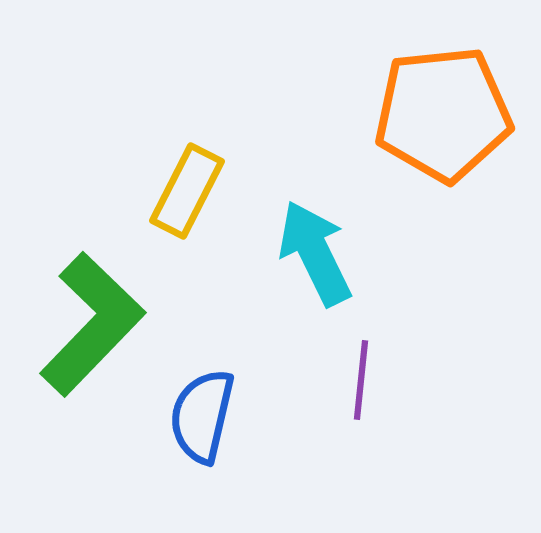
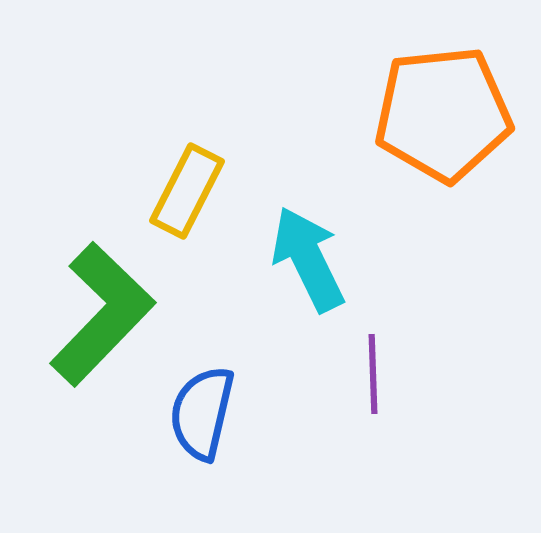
cyan arrow: moved 7 px left, 6 px down
green L-shape: moved 10 px right, 10 px up
purple line: moved 12 px right, 6 px up; rotated 8 degrees counterclockwise
blue semicircle: moved 3 px up
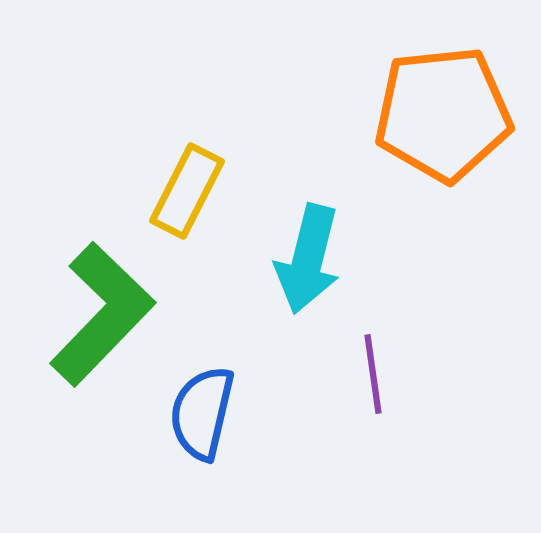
cyan arrow: rotated 140 degrees counterclockwise
purple line: rotated 6 degrees counterclockwise
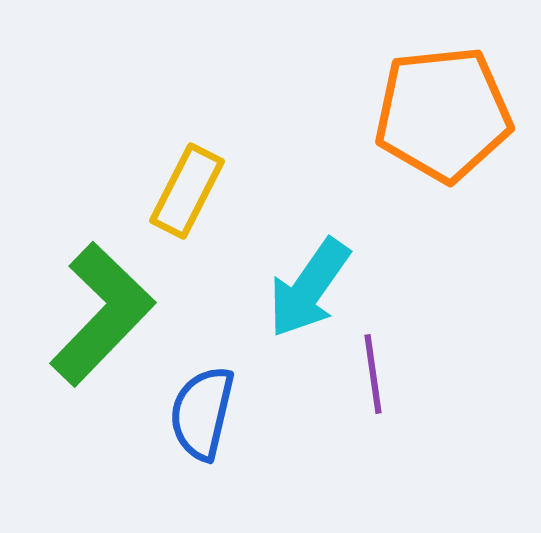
cyan arrow: moved 1 px right, 29 px down; rotated 21 degrees clockwise
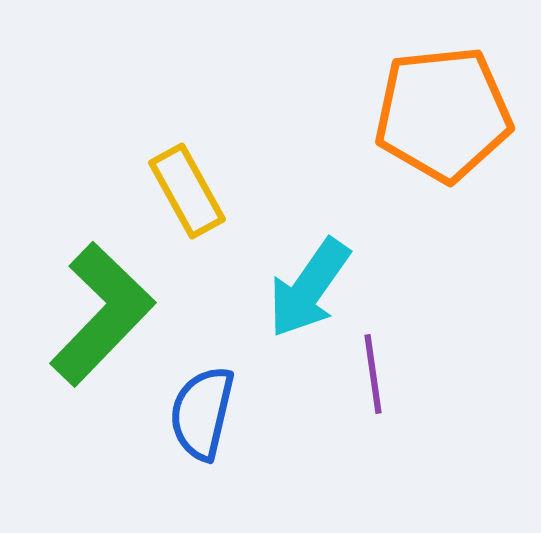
yellow rectangle: rotated 56 degrees counterclockwise
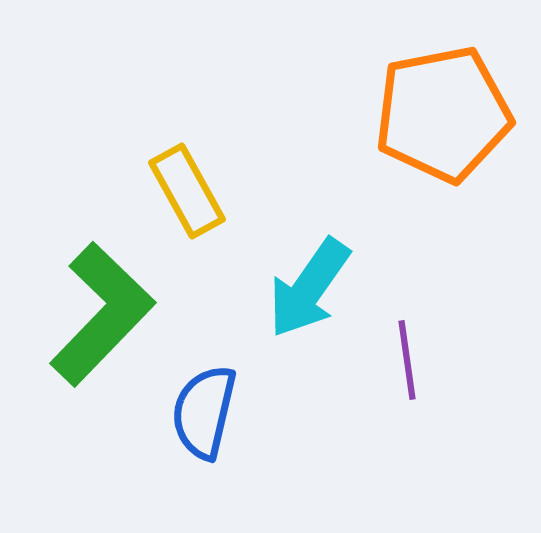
orange pentagon: rotated 5 degrees counterclockwise
purple line: moved 34 px right, 14 px up
blue semicircle: moved 2 px right, 1 px up
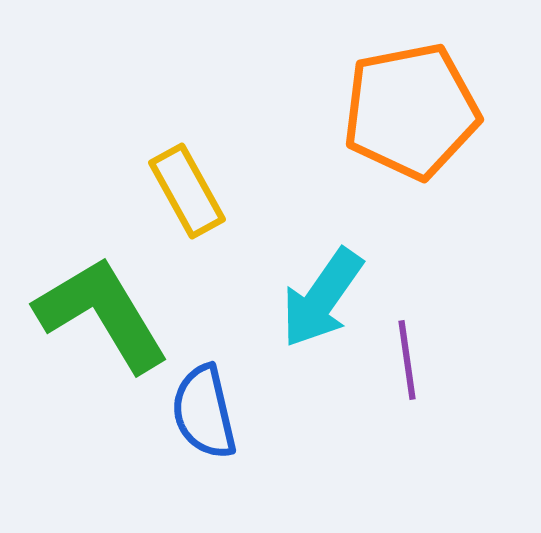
orange pentagon: moved 32 px left, 3 px up
cyan arrow: moved 13 px right, 10 px down
green L-shape: rotated 75 degrees counterclockwise
blue semicircle: rotated 26 degrees counterclockwise
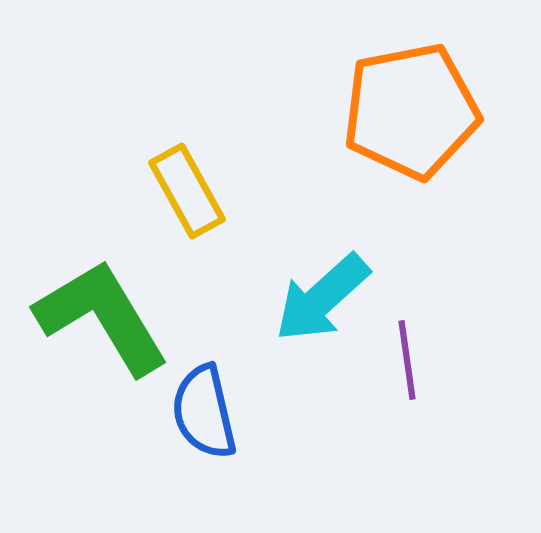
cyan arrow: rotated 13 degrees clockwise
green L-shape: moved 3 px down
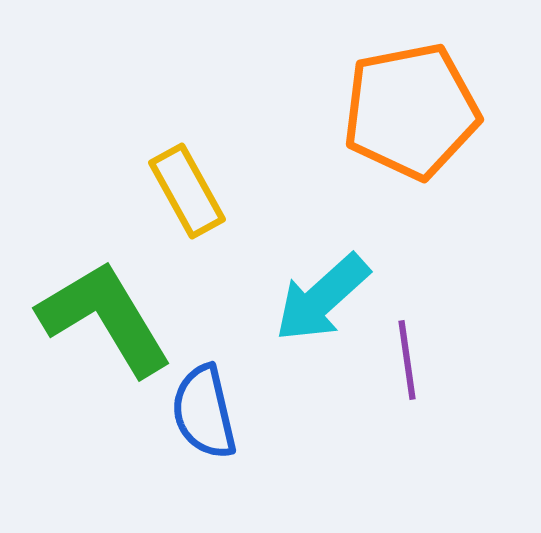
green L-shape: moved 3 px right, 1 px down
